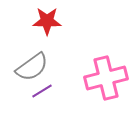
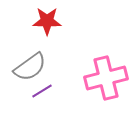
gray semicircle: moved 2 px left
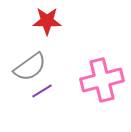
pink cross: moved 4 px left, 2 px down
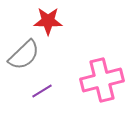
red star: moved 1 px right
gray semicircle: moved 6 px left, 12 px up; rotated 8 degrees counterclockwise
